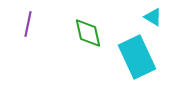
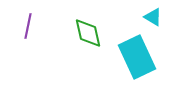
purple line: moved 2 px down
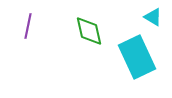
green diamond: moved 1 px right, 2 px up
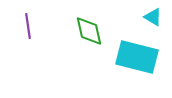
purple line: rotated 20 degrees counterclockwise
cyan rectangle: rotated 51 degrees counterclockwise
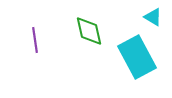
purple line: moved 7 px right, 14 px down
cyan rectangle: rotated 48 degrees clockwise
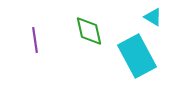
cyan rectangle: moved 1 px up
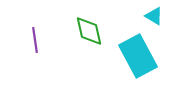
cyan triangle: moved 1 px right, 1 px up
cyan rectangle: moved 1 px right
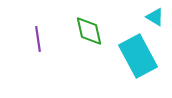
cyan triangle: moved 1 px right, 1 px down
purple line: moved 3 px right, 1 px up
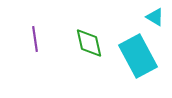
green diamond: moved 12 px down
purple line: moved 3 px left
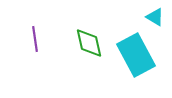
cyan rectangle: moved 2 px left, 1 px up
